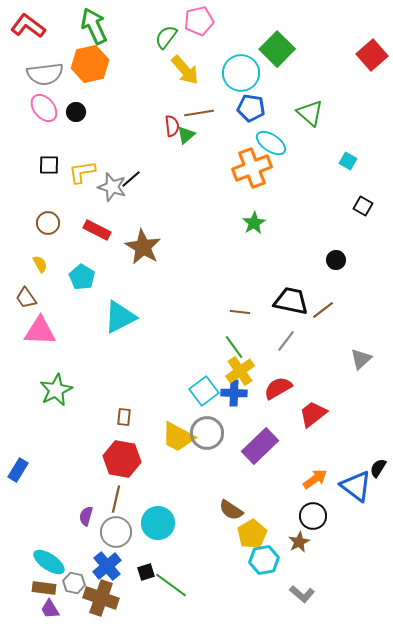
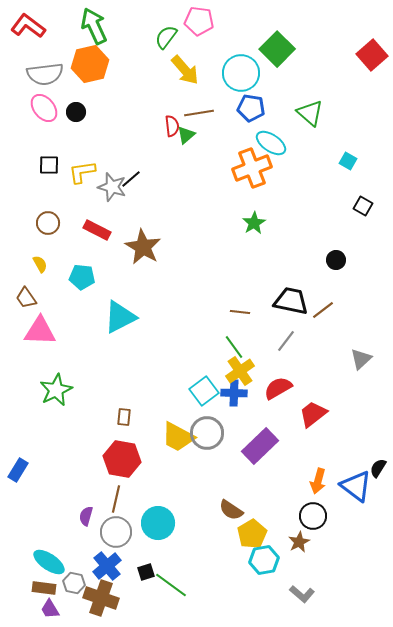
pink pentagon at (199, 21): rotated 20 degrees clockwise
cyan pentagon at (82, 277): rotated 25 degrees counterclockwise
orange arrow at (315, 479): moved 3 px right, 2 px down; rotated 140 degrees clockwise
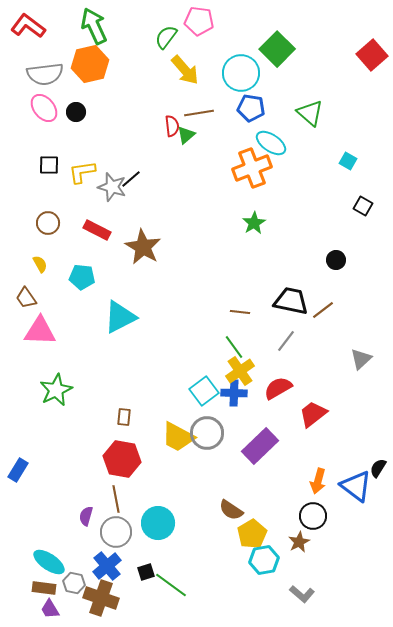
brown line at (116, 499): rotated 24 degrees counterclockwise
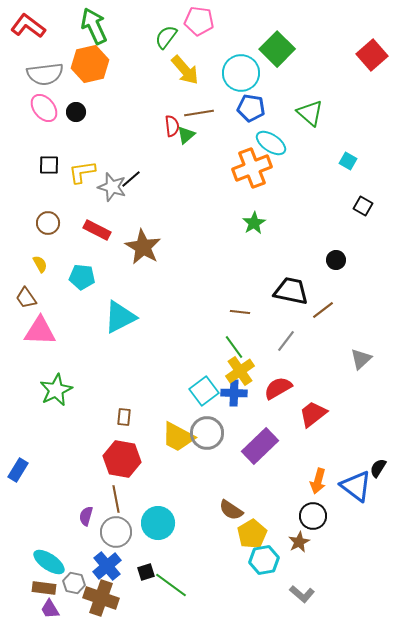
black trapezoid at (291, 301): moved 10 px up
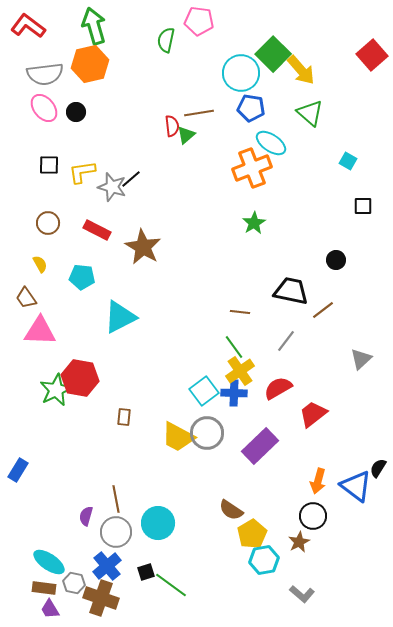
green arrow at (94, 26): rotated 9 degrees clockwise
green semicircle at (166, 37): moved 3 px down; rotated 25 degrees counterclockwise
green square at (277, 49): moved 4 px left, 5 px down
yellow arrow at (185, 70): moved 116 px right
black square at (363, 206): rotated 30 degrees counterclockwise
red hexagon at (122, 459): moved 42 px left, 81 px up
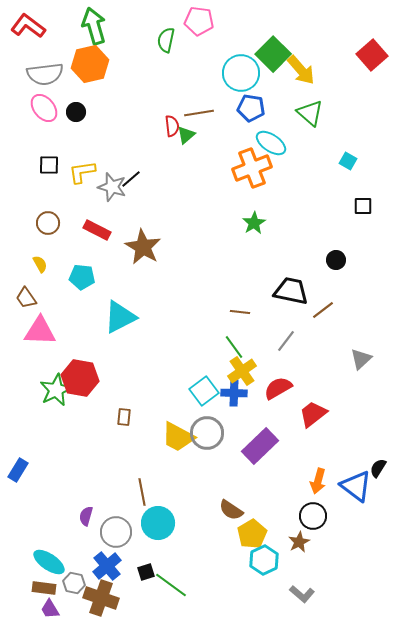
yellow cross at (240, 371): moved 2 px right
brown line at (116, 499): moved 26 px right, 7 px up
cyan hexagon at (264, 560): rotated 16 degrees counterclockwise
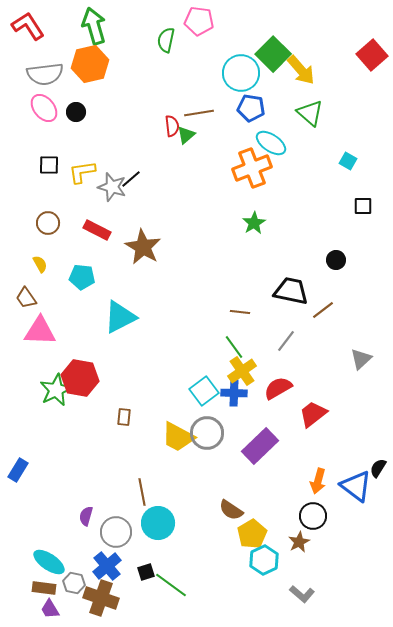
red L-shape at (28, 26): rotated 20 degrees clockwise
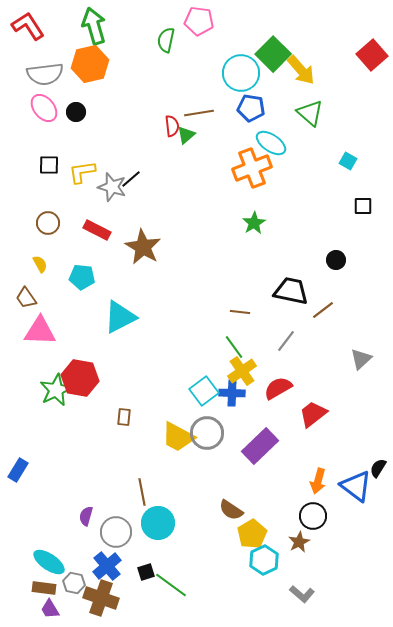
blue cross at (234, 393): moved 2 px left
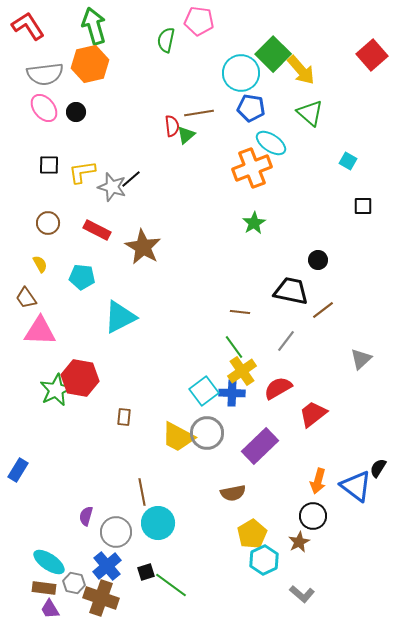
black circle at (336, 260): moved 18 px left
brown semicircle at (231, 510): moved 2 px right, 17 px up; rotated 45 degrees counterclockwise
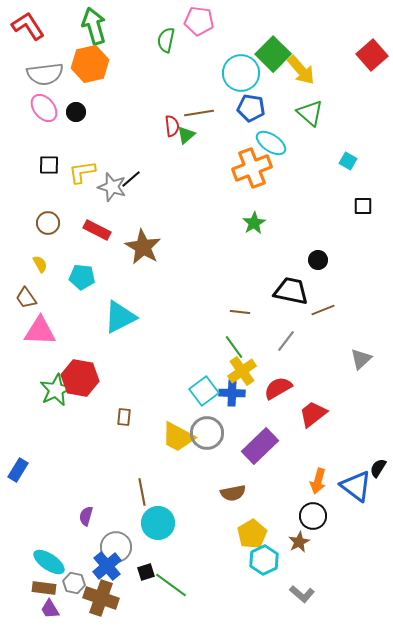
brown line at (323, 310): rotated 15 degrees clockwise
gray circle at (116, 532): moved 15 px down
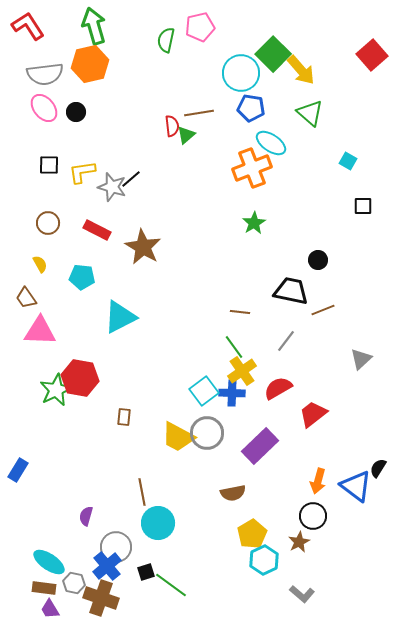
pink pentagon at (199, 21): moved 1 px right, 6 px down; rotated 20 degrees counterclockwise
